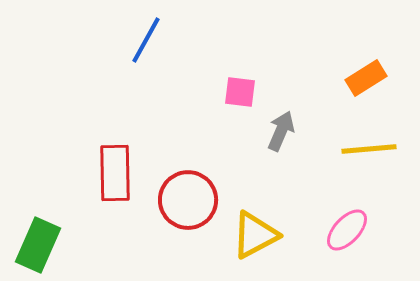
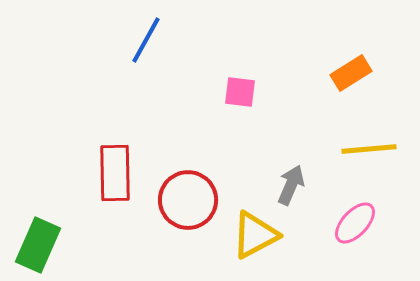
orange rectangle: moved 15 px left, 5 px up
gray arrow: moved 10 px right, 54 px down
pink ellipse: moved 8 px right, 7 px up
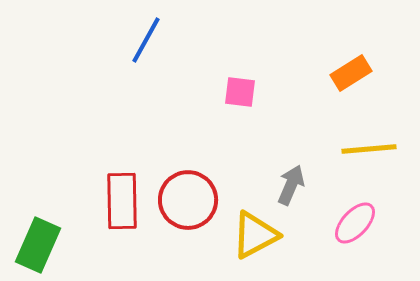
red rectangle: moved 7 px right, 28 px down
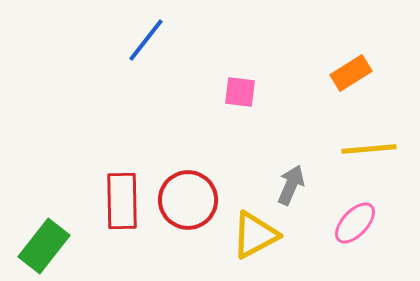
blue line: rotated 9 degrees clockwise
green rectangle: moved 6 px right, 1 px down; rotated 14 degrees clockwise
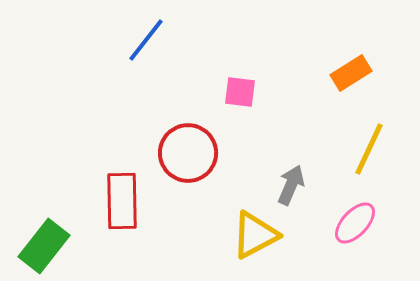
yellow line: rotated 60 degrees counterclockwise
red circle: moved 47 px up
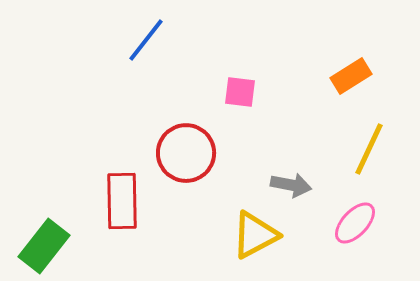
orange rectangle: moved 3 px down
red circle: moved 2 px left
gray arrow: rotated 78 degrees clockwise
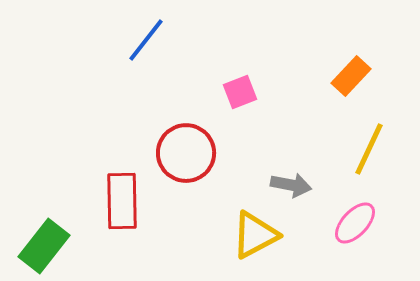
orange rectangle: rotated 15 degrees counterclockwise
pink square: rotated 28 degrees counterclockwise
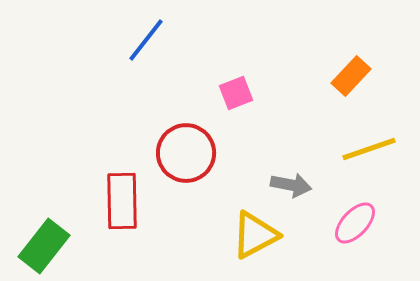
pink square: moved 4 px left, 1 px down
yellow line: rotated 46 degrees clockwise
